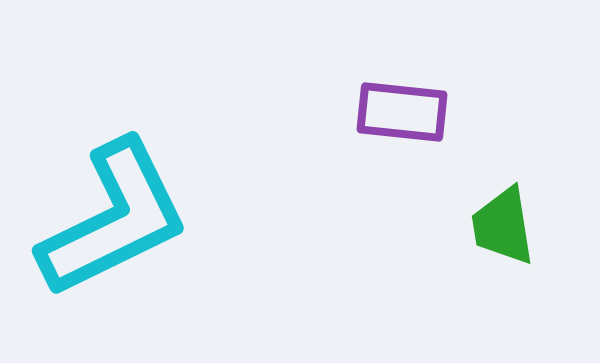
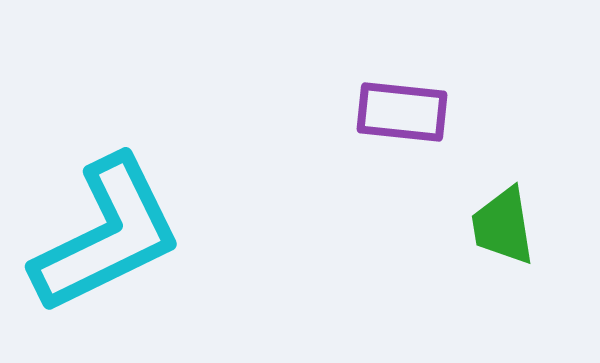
cyan L-shape: moved 7 px left, 16 px down
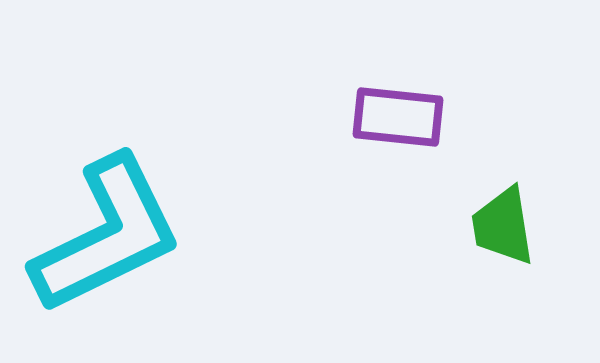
purple rectangle: moved 4 px left, 5 px down
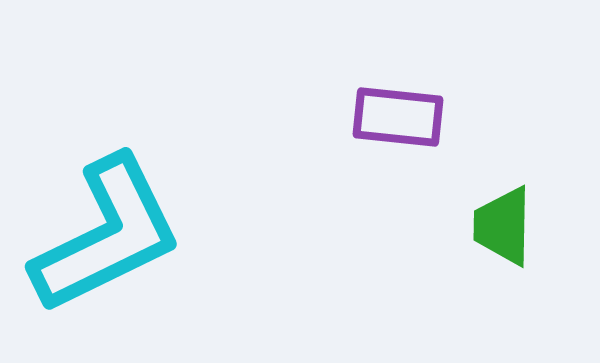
green trapezoid: rotated 10 degrees clockwise
